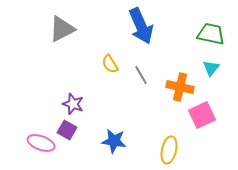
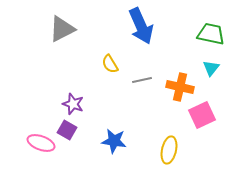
gray line: moved 1 px right, 5 px down; rotated 72 degrees counterclockwise
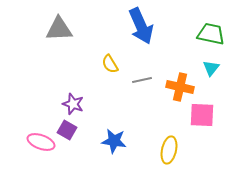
gray triangle: moved 3 px left; rotated 24 degrees clockwise
pink square: rotated 28 degrees clockwise
pink ellipse: moved 1 px up
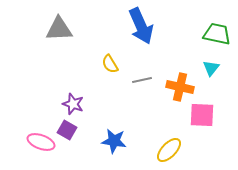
green trapezoid: moved 6 px right
yellow ellipse: rotated 32 degrees clockwise
